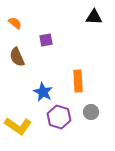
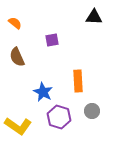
purple square: moved 6 px right
gray circle: moved 1 px right, 1 px up
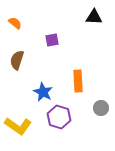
brown semicircle: moved 3 px down; rotated 42 degrees clockwise
gray circle: moved 9 px right, 3 px up
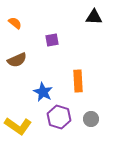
brown semicircle: rotated 132 degrees counterclockwise
gray circle: moved 10 px left, 11 px down
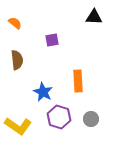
brown semicircle: rotated 72 degrees counterclockwise
